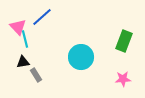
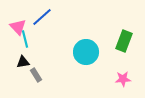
cyan circle: moved 5 px right, 5 px up
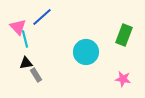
green rectangle: moved 6 px up
black triangle: moved 3 px right, 1 px down
pink star: rotated 14 degrees clockwise
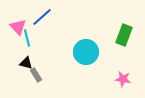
cyan line: moved 2 px right, 1 px up
black triangle: rotated 24 degrees clockwise
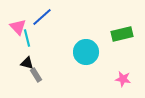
green rectangle: moved 2 px left, 1 px up; rotated 55 degrees clockwise
black triangle: moved 1 px right
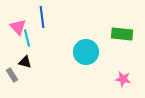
blue line: rotated 55 degrees counterclockwise
green rectangle: rotated 20 degrees clockwise
black triangle: moved 2 px left, 1 px up
gray rectangle: moved 24 px left
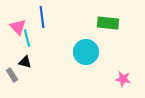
green rectangle: moved 14 px left, 11 px up
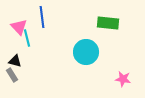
pink triangle: moved 1 px right
black triangle: moved 10 px left, 1 px up
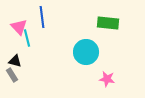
pink star: moved 16 px left
